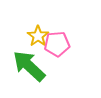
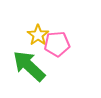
yellow star: moved 1 px up
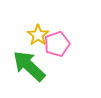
pink pentagon: rotated 15 degrees counterclockwise
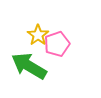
green arrow: rotated 12 degrees counterclockwise
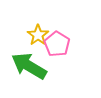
pink pentagon: rotated 20 degrees counterclockwise
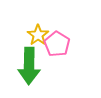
green arrow: rotated 120 degrees counterclockwise
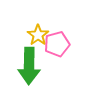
pink pentagon: rotated 25 degrees clockwise
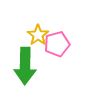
green arrow: moved 4 px left
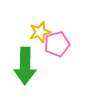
yellow star: moved 2 px right, 3 px up; rotated 20 degrees clockwise
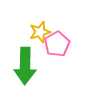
pink pentagon: rotated 15 degrees counterclockwise
